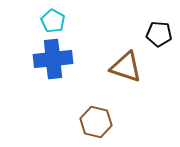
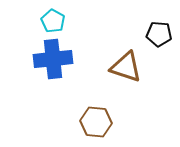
brown hexagon: rotated 8 degrees counterclockwise
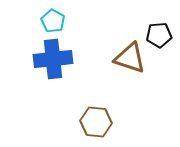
black pentagon: moved 1 px down; rotated 10 degrees counterclockwise
brown triangle: moved 4 px right, 9 px up
